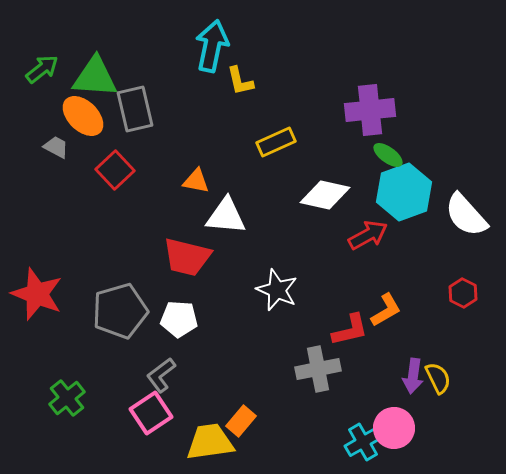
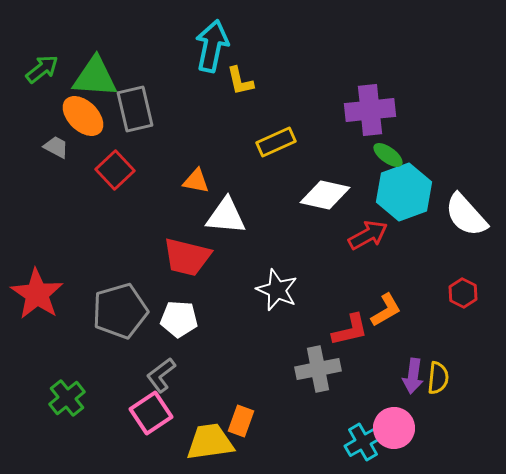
red star: rotated 12 degrees clockwise
yellow semicircle: rotated 32 degrees clockwise
orange rectangle: rotated 20 degrees counterclockwise
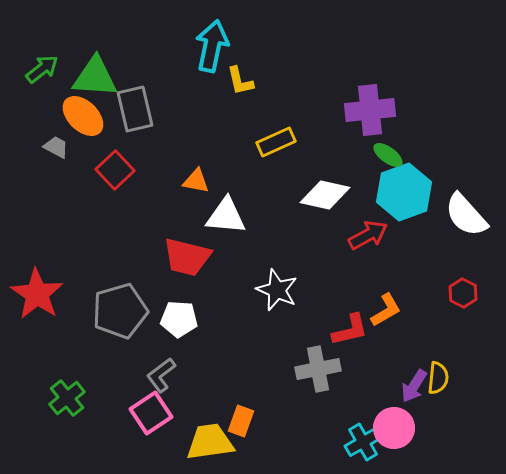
purple arrow: moved 1 px right, 10 px down; rotated 24 degrees clockwise
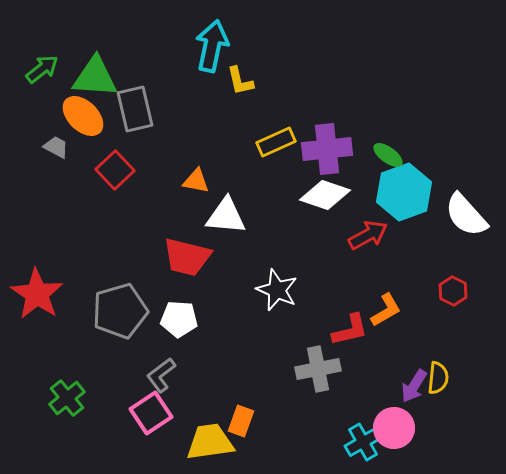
purple cross: moved 43 px left, 39 px down
white diamond: rotated 6 degrees clockwise
red hexagon: moved 10 px left, 2 px up
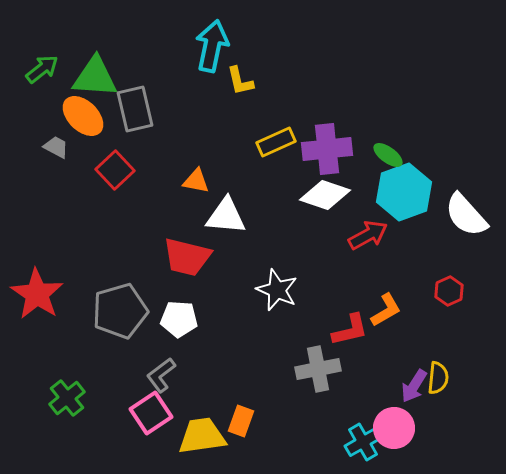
red hexagon: moved 4 px left; rotated 8 degrees clockwise
yellow trapezoid: moved 8 px left, 6 px up
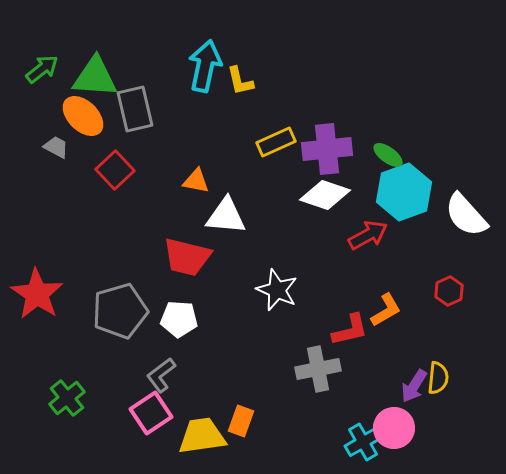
cyan arrow: moved 7 px left, 20 px down
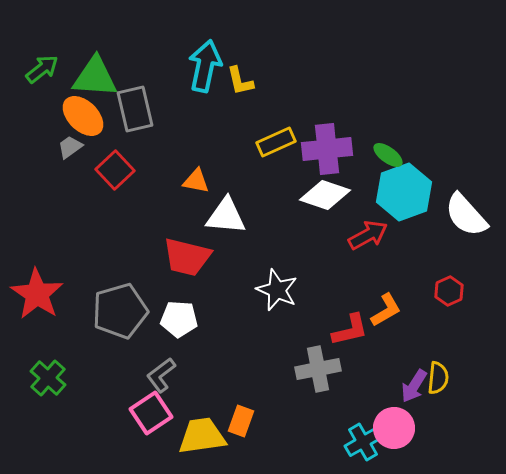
gray trapezoid: moved 14 px right; rotated 64 degrees counterclockwise
green cross: moved 19 px left, 20 px up; rotated 9 degrees counterclockwise
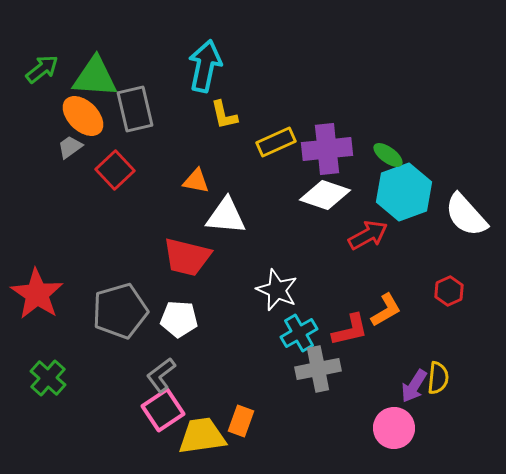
yellow L-shape: moved 16 px left, 34 px down
pink square: moved 12 px right, 3 px up
cyan cross: moved 64 px left, 109 px up
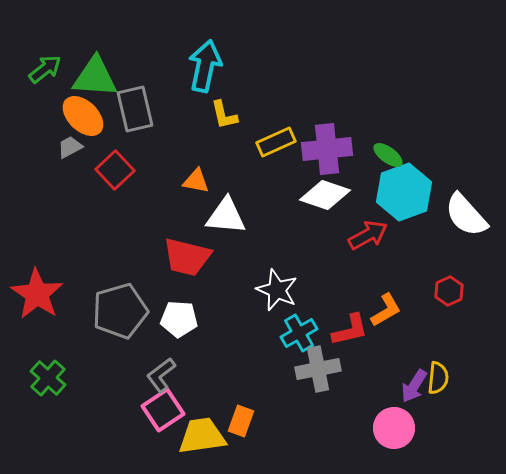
green arrow: moved 3 px right
gray trapezoid: rotated 8 degrees clockwise
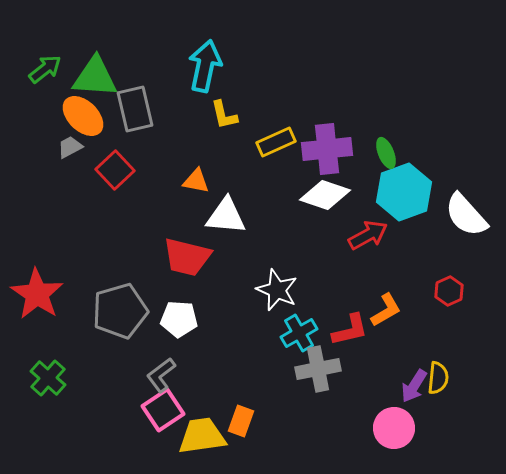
green ellipse: moved 2 px left, 2 px up; rotated 32 degrees clockwise
